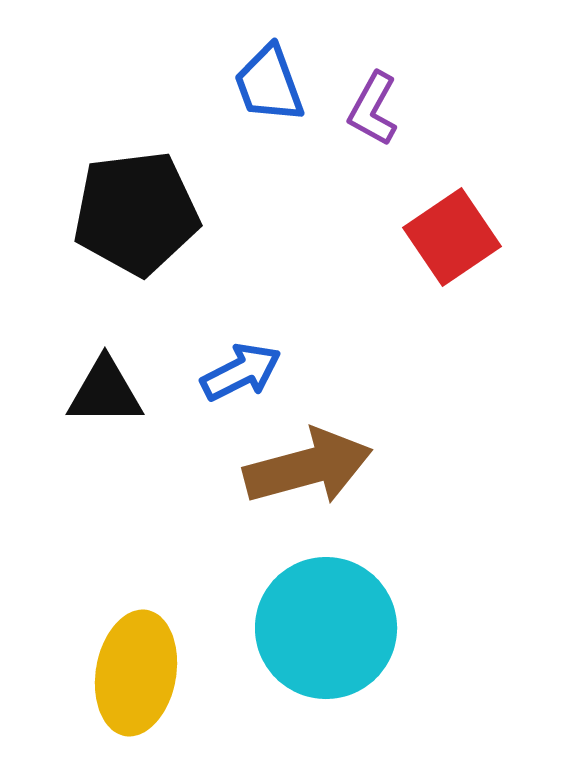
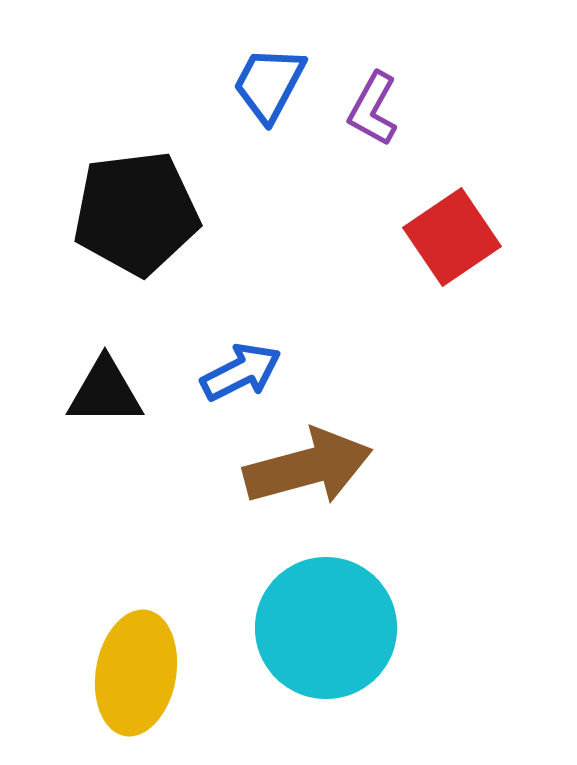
blue trapezoid: rotated 48 degrees clockwise
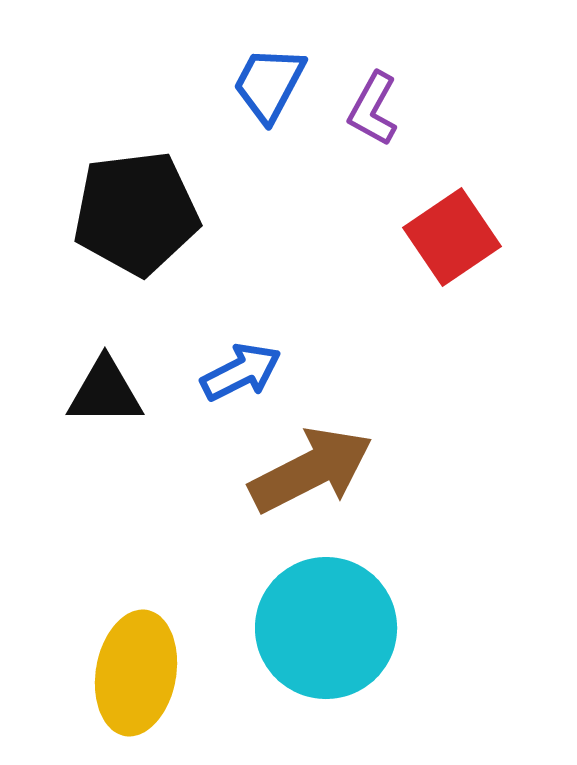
brown arrow: moved 3 px right, 3 px down; rotated 12 degrees counterclockwise
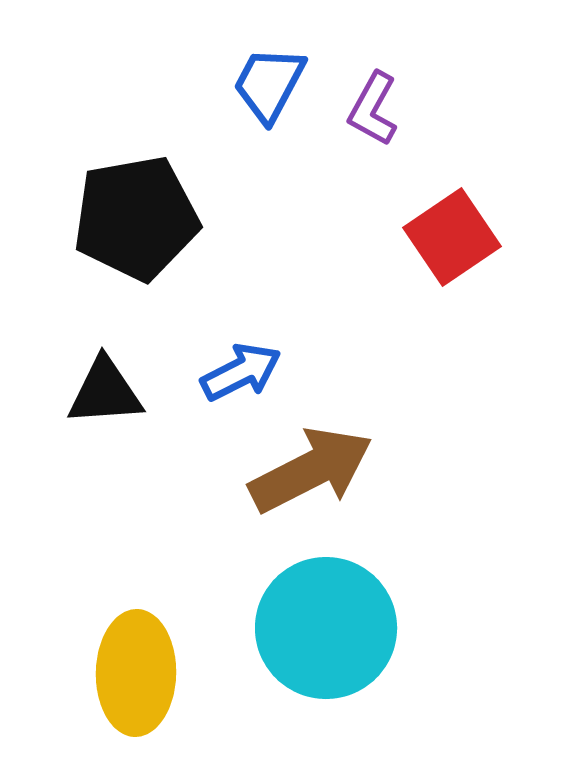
black pentagon: moved 5 px down; rotated 3 degrees counterclockwise
black triangle: rotated 4 degrees counterclockwise
yellow ellipse: rotated 9 degrees counterclockwise
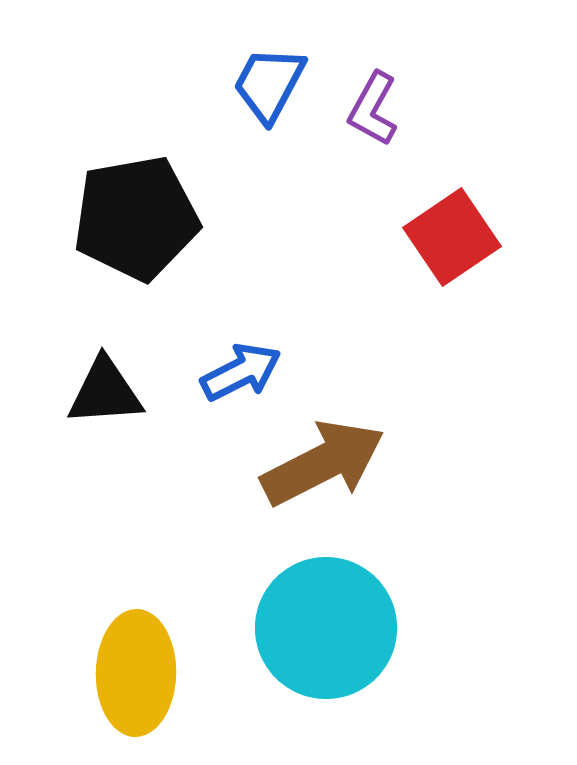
brown arrow: moved 12 px right, 7 px up
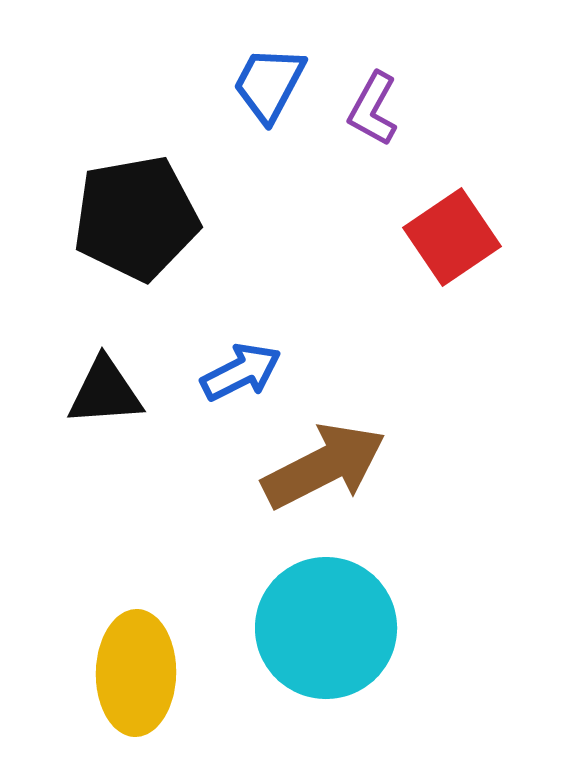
brown arrow: moved 1 px right, 3 px down
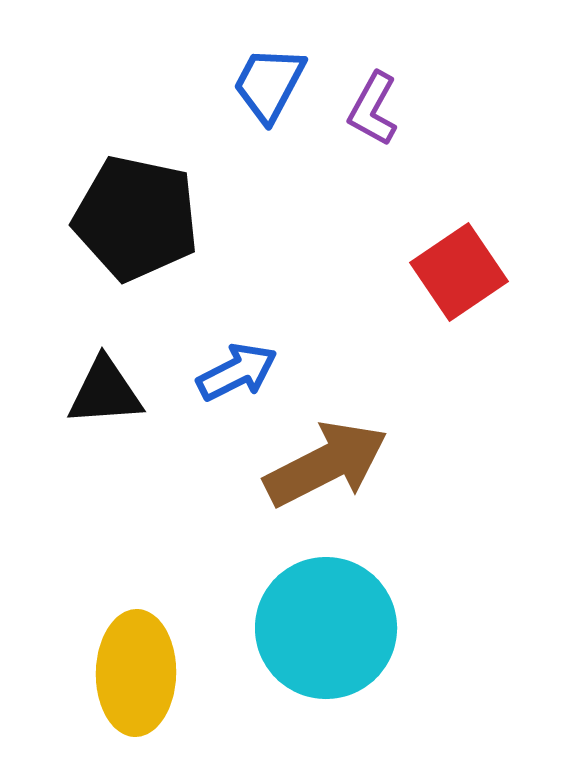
black pentagon: rotated 22 degrees clockwise
red square: moved 7 px right, 35 px down
blue arrow: moved 4 px left
brown arrow: moved 2 px right, 2 px up
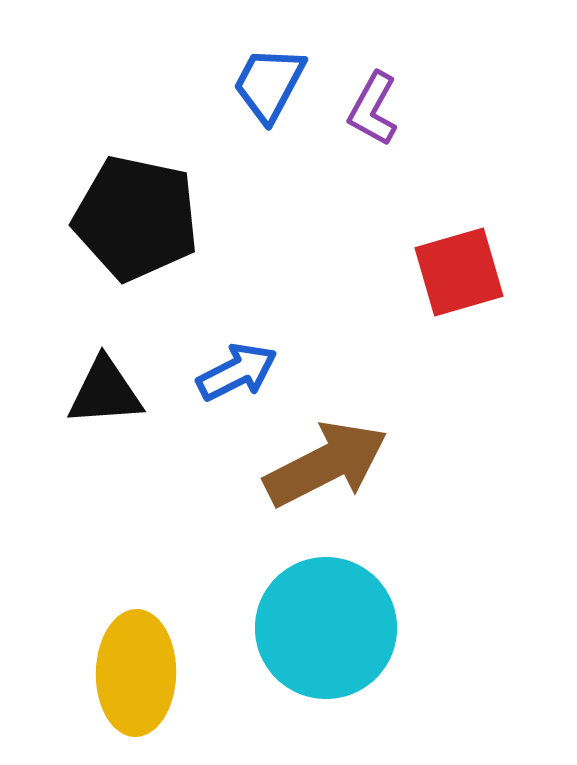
red square: rotated 18 degrees clockwise
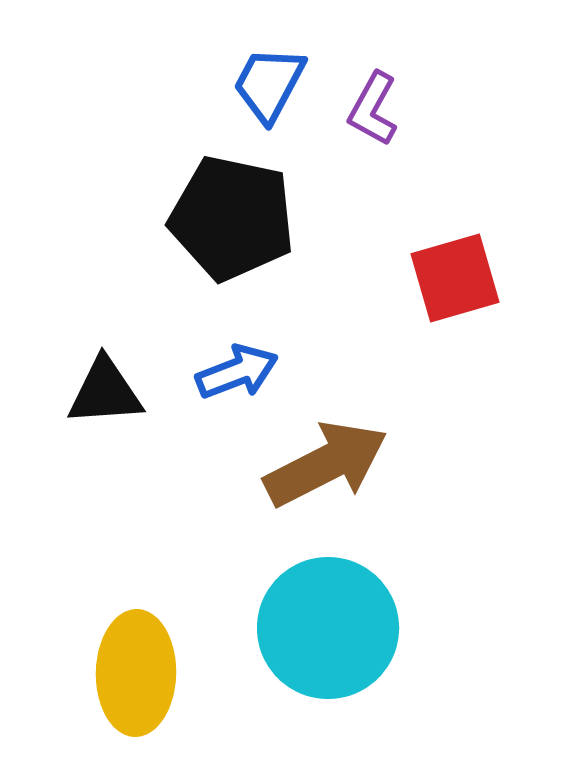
black pentagon: moved 96 px right
red square: moved 4 px left, 6 px down
blue arrow: rotated 6 degrees clockwise
cyan circle: moved 2 px right
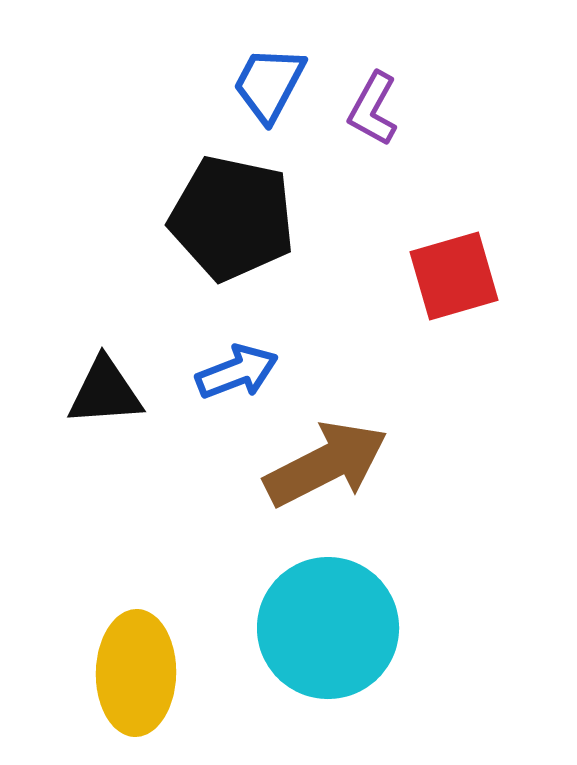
red square: moved 1 px left, 2 px up
